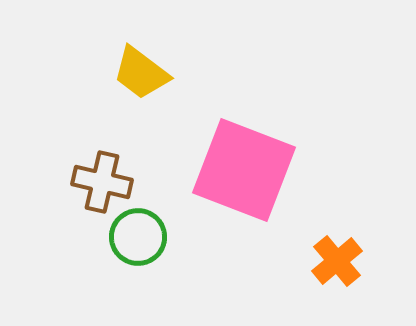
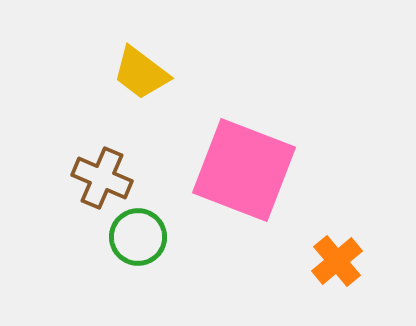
brown cross: moved 4 px up; rotated 10 degrees clockwise
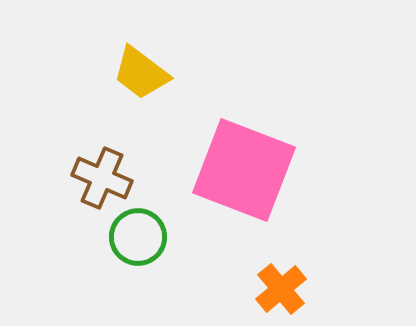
orange cross: moved 56 px left, 28 px down
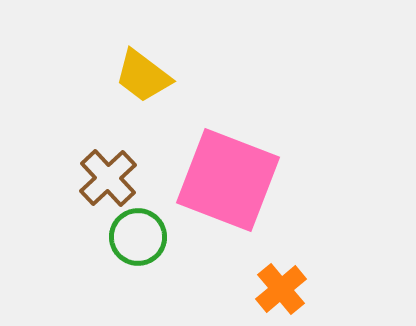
yellow trapezoid: moved 2 px right, 3 px down
pink square: moved 16 px left, 10 px down
brown cross: moved 6 px right; rotated 24 degrees clockwise
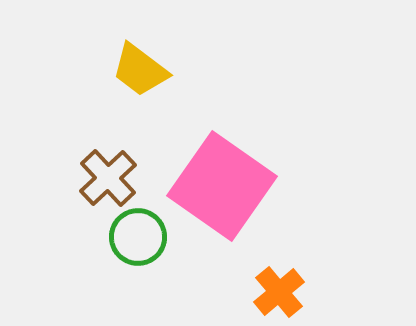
yellow trapezoid: moved 3 px left, 6 px up
pink square: moved 6 px left, 6 px down; rotated 14 degrees clockwise
orange cross: moved 2 px left, 3 px down
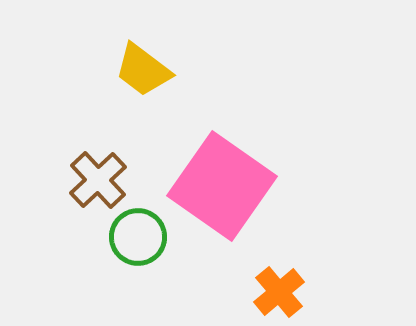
yellow trapezoid: moved 3 px right
brown cross: moved 10 px left, 2 px down
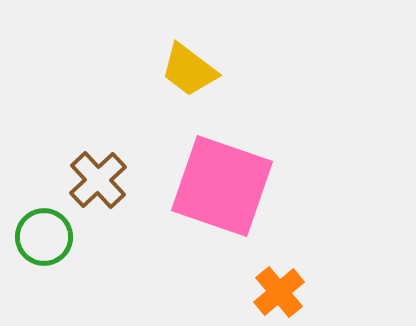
yellow trapezoid: moved 46 px right
pink square: rotated 16 degrees counterclockwise
green circle: moved 94 px left
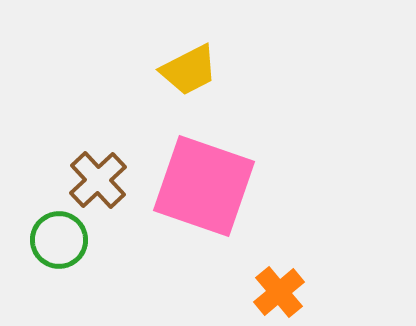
yellow trapezoid: rotated 64 degrees counterclockwise
pink square: moved 18 px left
green circle: moved 15 px right, 3 px down
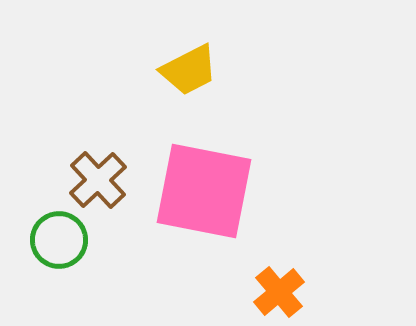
pink square: moved 5 px down; rotated 8 degrees counterclockwise
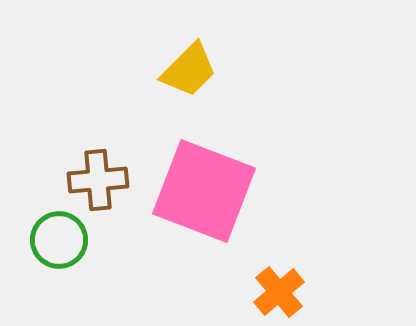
yellow trapezoid: rotated 18 degrees counterclockwise
brown cross: rotated 38 degrees clockwise
pink square: rotated 10 degrees clockwise
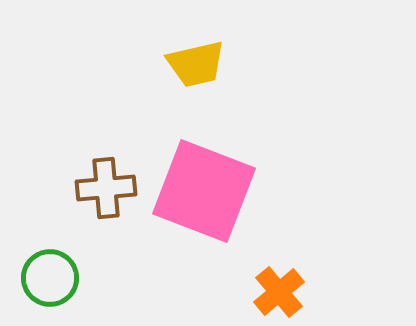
yellow trapezoid: moved 7 px right, 6 px up; rotated 32 degrees clockwise
brown cross: moved 8 px right, 8 px down
green circle: moved 9 px left, 38 px down
